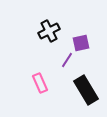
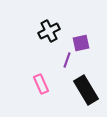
purple line: rotated 14 degrees counterclockwise
pink rectangle: moved 1 px right, 1 px down
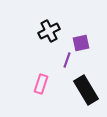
pink rectangle: rotated 42 degrees clockwise
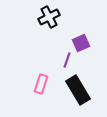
black cross: moved 14 px up
purple square: rotated 12 degrees counterclockwise
black rectangle: moved 8 px left
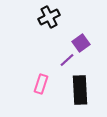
purple square: rotated 12 degrees counterclockwise
purple line: rotated 28 degrees clockwise
black rectangle: moved 2 px right; rotated 28 degrees clockwise
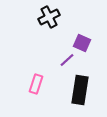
purple square: moved 1 px right; rotated 30 degrees counterclockwise
pink rectangle: moved 5 px left
black rectangle: rotated 12 degrees clockwise
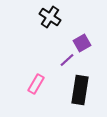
black cross: moved 1 px right; rotated 30 degrees counterclockwise
purple square: rotated 36 degrees clockwise
pink rectangle: rotated 12 degrees clockwise
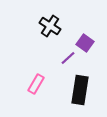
black cross: moved 9 px down
purple square: moved 3 px right; rotated 24 degrees counterclockwise
purple line: moved 1 px right, 2 px up
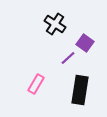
black cross: moved 5 px right, 2 px up
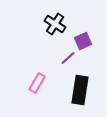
purple square: moved 2 px left, 2 px up; rotated 30 degrees clockwise
pink rectangle: moved 1 px right, 1 px up
